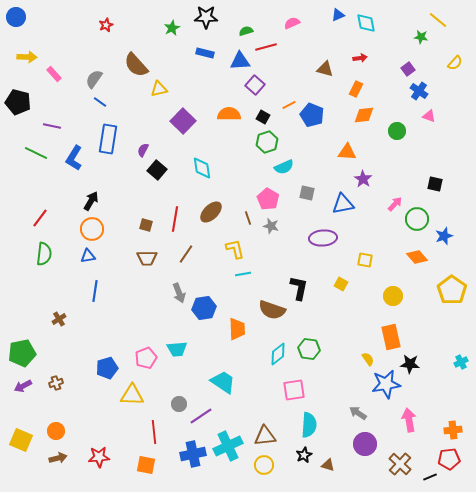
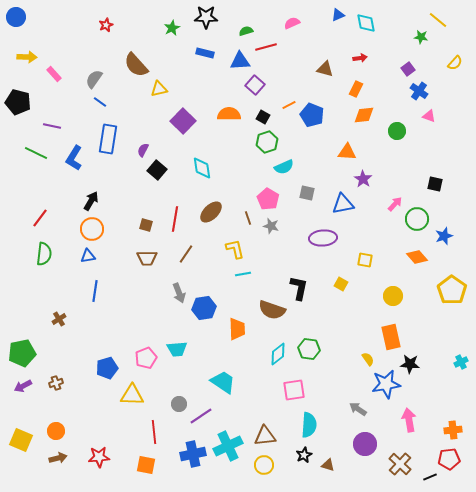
gray arrow at (358, 413): moved 4 px up
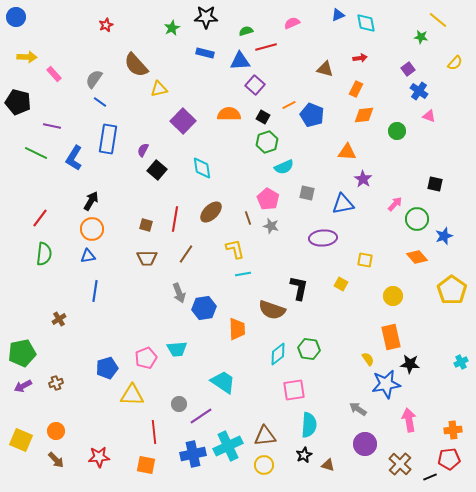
brown arrow at (58, 458): moved 2 px left, 2 px down; rotated 60 degrees clockwise
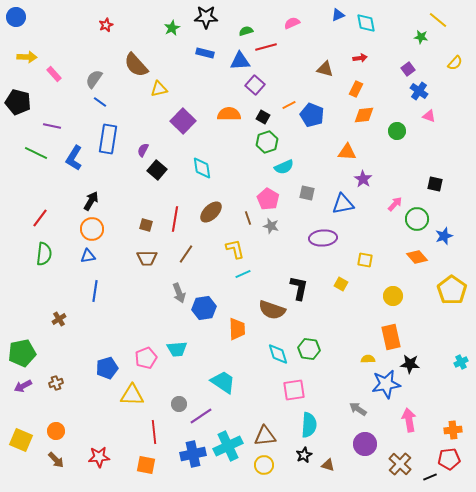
cyan line at (243, 274): rotated 14 degrees counterclockwise
cyan diamond at (278, 354): rotated 70 degrees counterclockwise
yellow semicircle at (368, 359): rotated 56 degrees counterclockwise
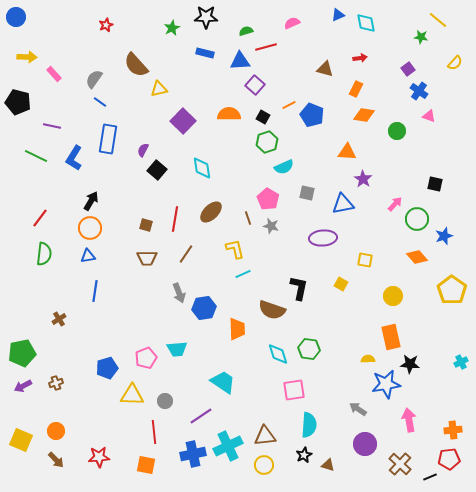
orange diamond at (364, 115): rotated 15 degrees clockwise
green line at (36, 153): moved 3 px down
orange circle at (92, 229): moved 2 px left, 1 px up
gray circle at (179, 404): moved 14 px left, 3 px up
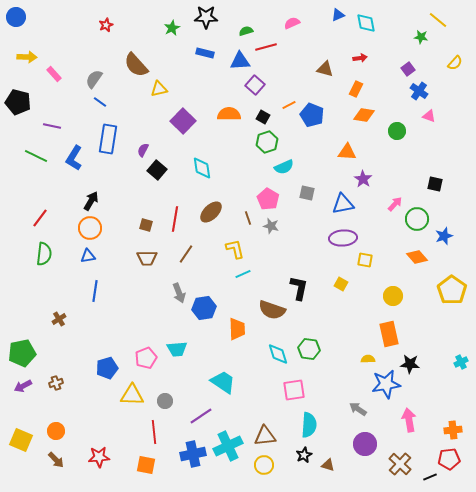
purple ellipse at (323, 238): moved 20 px right
orange rectangle at (391, 337): moved 2 px left, 3 px up
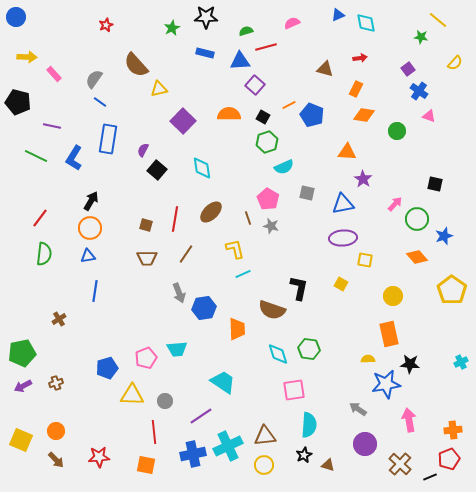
red pentagon at (449, 459): rotated 15 degrees counterclockwise
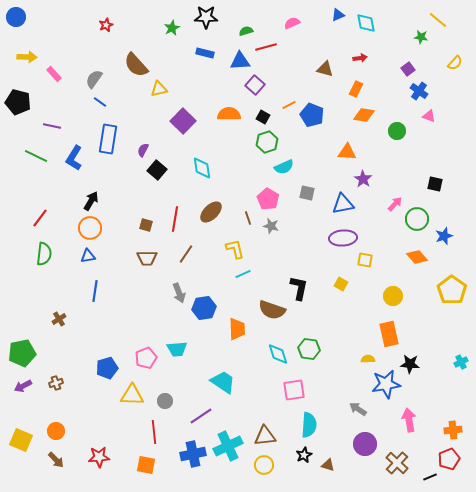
brown cross at (400, 464): moved 3 px left, 1 px up
